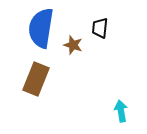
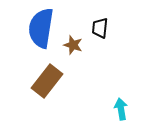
brown rectangle: moved 11 px right, 2 px down; rotated 16 degrees clockwise
cyan arrow: moved 2 px up
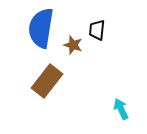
black trapezoid: moved 3 px left, 2 px down
cyan arrow: rotated 15 degrees counterclockwise
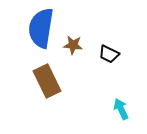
black trapezoid: moved 12 px right, 24 px down; rotated 70 degrees counterclockwise
brown star: rotated 12 degrees counterclockwise
brown rectangle: rotated 64 degrees counterclockwise
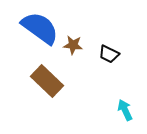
blue semicircle: moved 1 px left; rotated 117 degrees clockwise
brown rectangle: rotated 20 degrees counterclockwise
cyan arrow: moved 4 px right, 1 px down
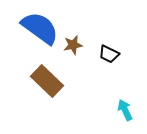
brown star: rotated 18 degrees counterclockwise
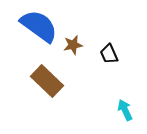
blue semicircle: moved 1 px left, 2 px up
black trapezoid: rotated 40 degrees clockwise
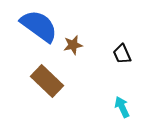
black trapezoid: moved 13 px right
cyan arrow: moved 3 px left, 3 px up
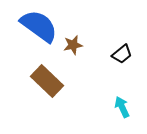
black trapezoid: rotated 105 degrees counterclockwise
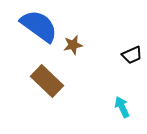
black trapezoid: moved 10 px right, 1 px down; rotated 15 degrees clockwise
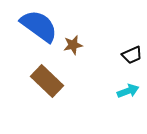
cyan arrow: moved 6 px right, 16 px up; rotated 95 degrees clockwise
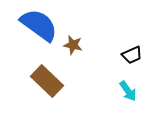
blue semicircle: moved 1 px up
brown star: rotated 24 degrees clockwise
cyan arrow: rotated 75 degrees clockwise
